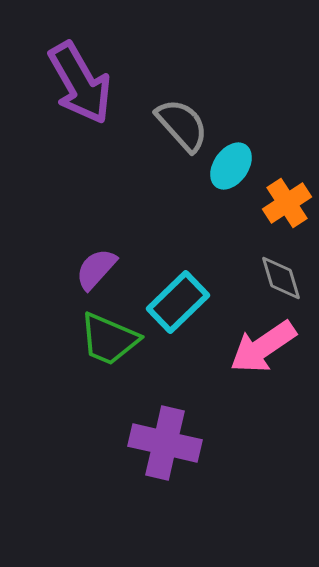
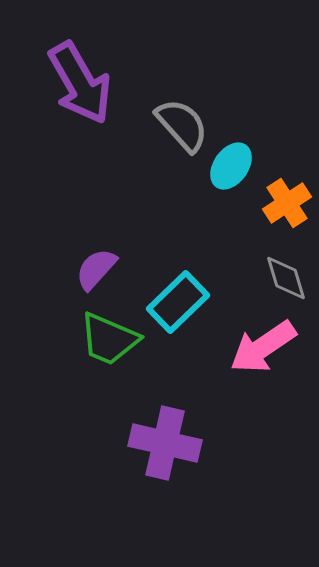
gray diamond: moved 5 px right
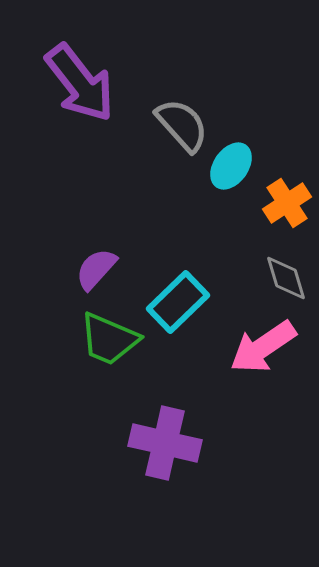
purple arrow: rotated 8 degrees counterclockwise
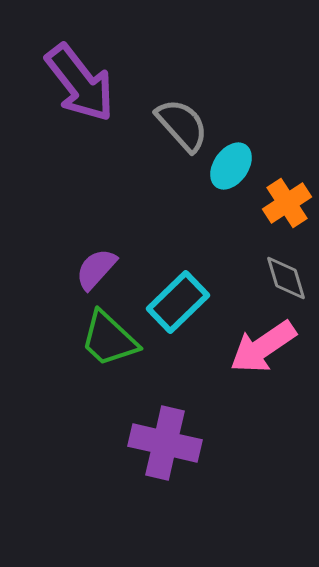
green trapezoid: rotated 20 degrees clockwise
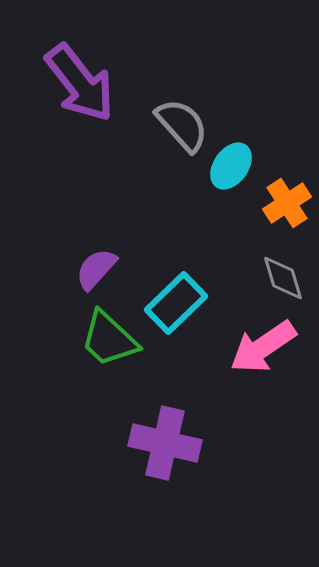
gray diamond: moved 3 px left
cyan rectangle: moved 2 px left, 1 px down
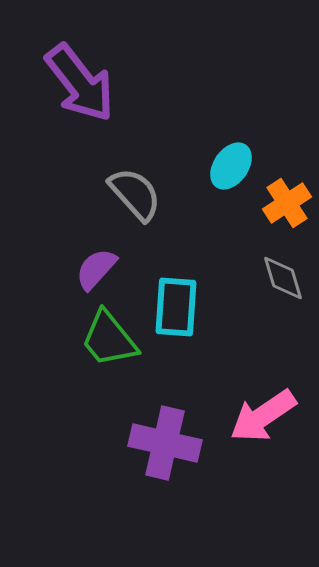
gray semicircle: moved 47 px left, 69 px down
cyan rectangle: moved 4 px down; rotated 42 degrees counterclockwise
green trapezoid: rotated 8 degrees clockwise
pink arrow: moved 69 px down
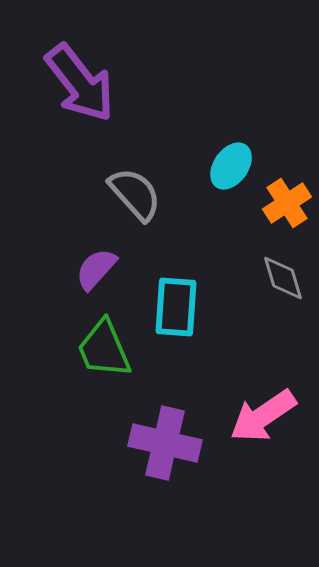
green trapezoid: moved 5 px left, 10 px down; rotated 16 degrees clockwise
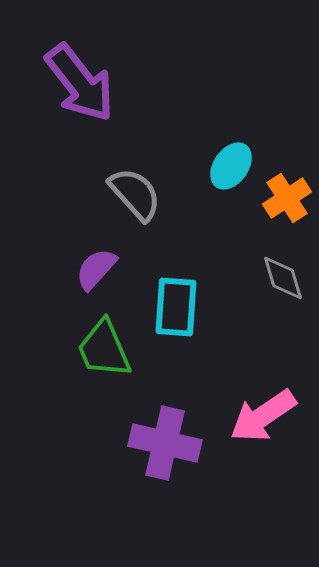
orange cross: moved 5 px up
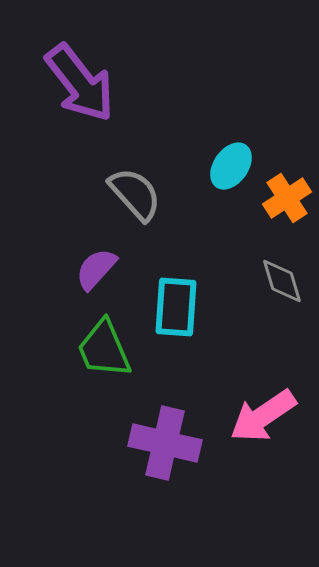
gray diamond: moved 1 px left, 3 px down
